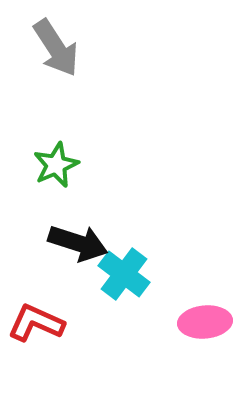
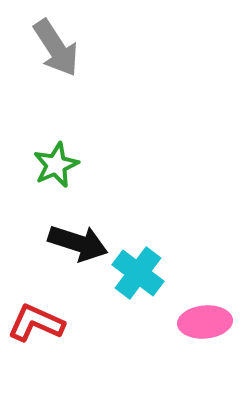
cyan cross: moved 14 px right, 1 px up
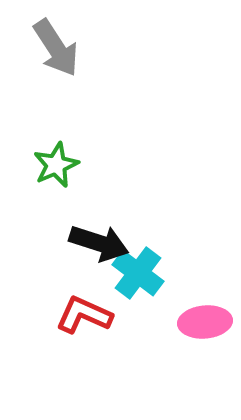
black arrow: moved 21 px right
red L-shape: moved 48 px right, 8 px up
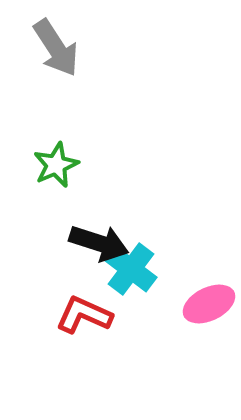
cyan cross: moved 7 px left, 4 px up
pink ellipse: moved 4 px right, 18 px up; rotated 21 degrees counterclockwise
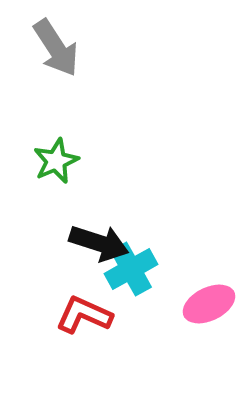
green star: moved 4 px up
cyan cross: rotated 24 degrees clockwise
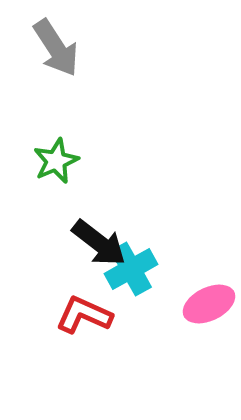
black arrow: rotated 20 degrees clockwise
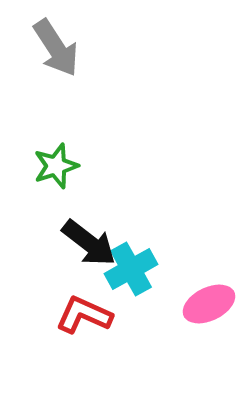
green star: moved 5 px down; rotated 6 degrees clockwise
black arrow: moved 10 px left
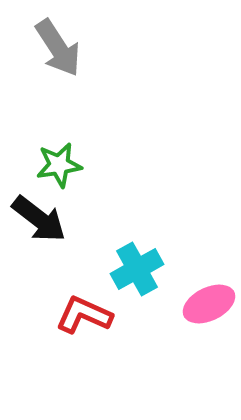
gray arrow: moved 2 px right
green star: moved 3 px right, 1 px up; rotated 9 degrees clockwise
black arrow: moved 50 px left, 24 px up
cyan cross: moved 6 px right
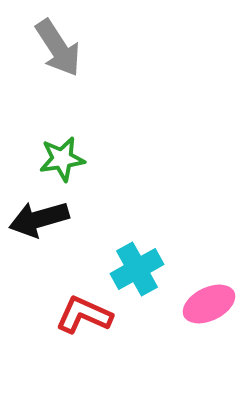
green star: moved 3 px right, 6 px up
black arrow: rotated 126 degrees clockwise
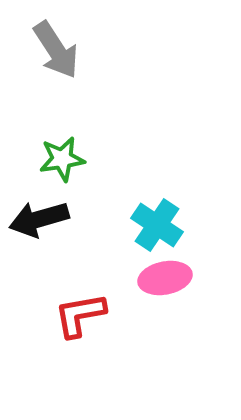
gray arrow: moved 2 px left, 2 px down
cyan cross: moved 20 px right, 44 px up; rotated 27 degrees counterclockwise
pink ellipse: moved 44 px left, 26 px up; rotated 15 degrees clockwise
red L-shape: moved 4 px left; rotated 34 degrees counterclockwise
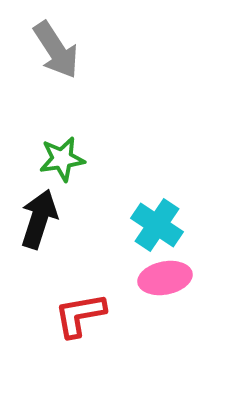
black arrow: rotated 124 degrees clockwise
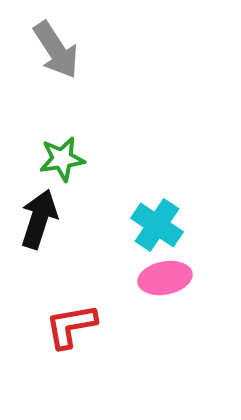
red L-shape: moved 9 px left, 11 px down
